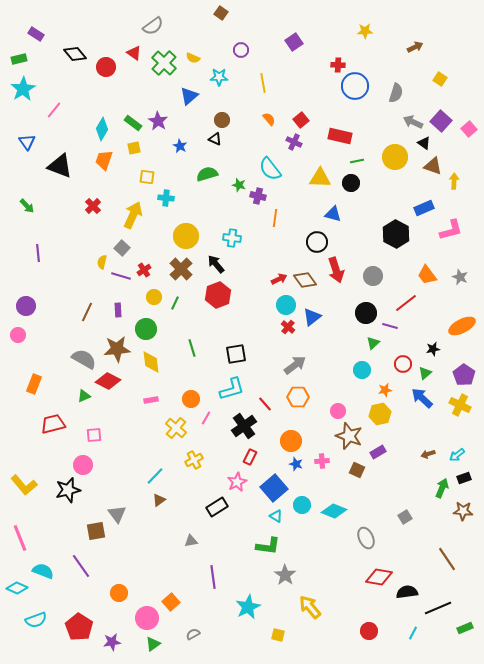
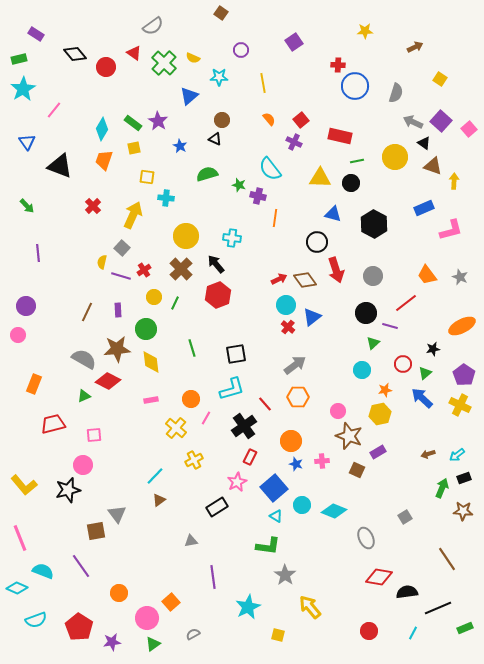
black hexagon at (396, 234): moved 22 px left, 10 px up
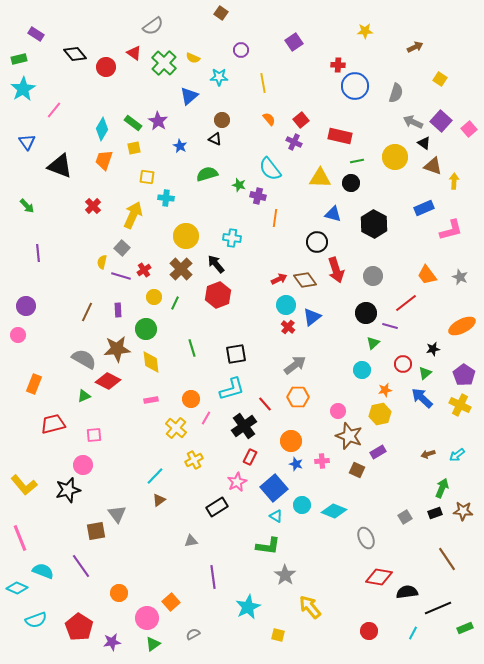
black rectangle at (464, 478): moved 29 px left, 35 px down
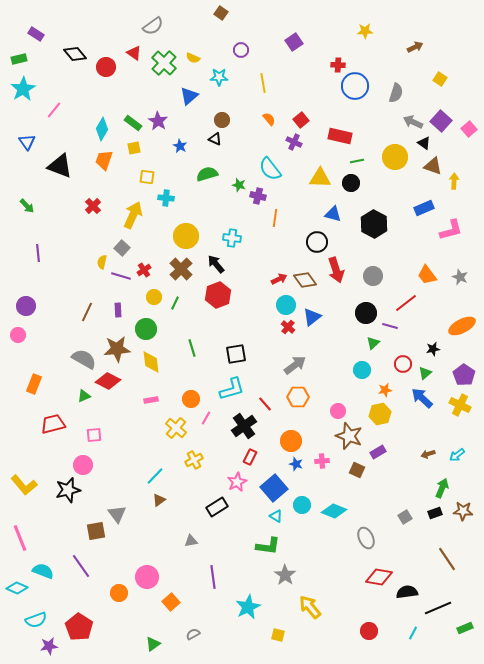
pink circle at (147, 618): moved 41 px up
purple star at (112, 642): moved 63 px left, 4 px down
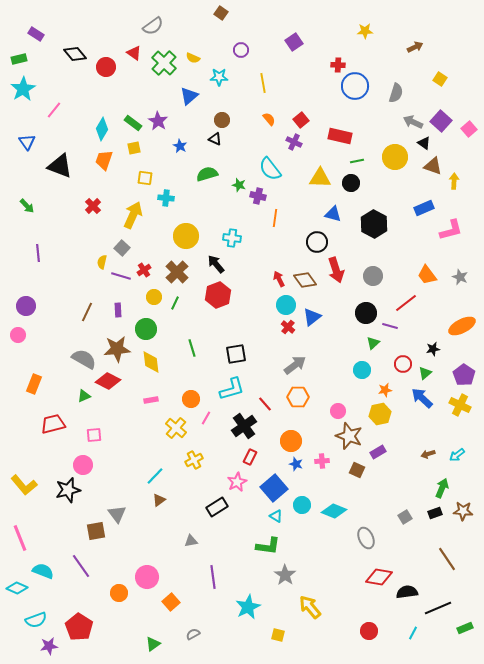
yellow square at (147, 177): moved 2 px left, 1 px down
brown cross at (181, 269): moved 4 px left, 3 px down
red arrow at (279, 279): rotated 91 degrees counterclockwise
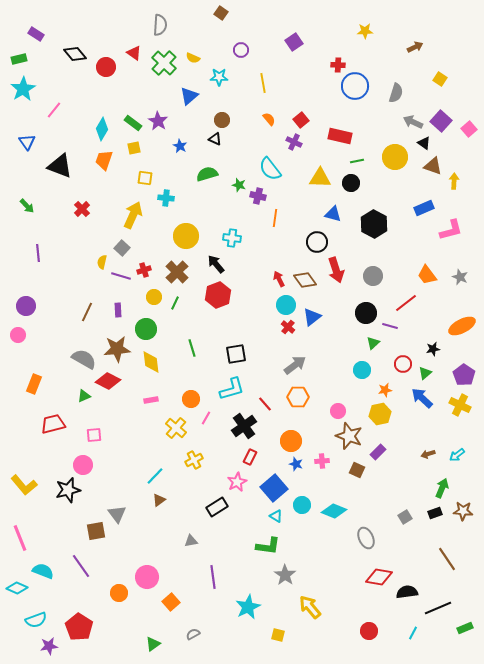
gray semicircle at (153, 26): moved 7 px right, 1 px up; rotated 50 degrees counterclockwise
red cross at (93, 206): moved 11 px left, 3 px down
red cross at (144, 270): rotated 16 degrees clockwise
purple rectangle at (378, 452): rotated 14 degrees counterclockwise
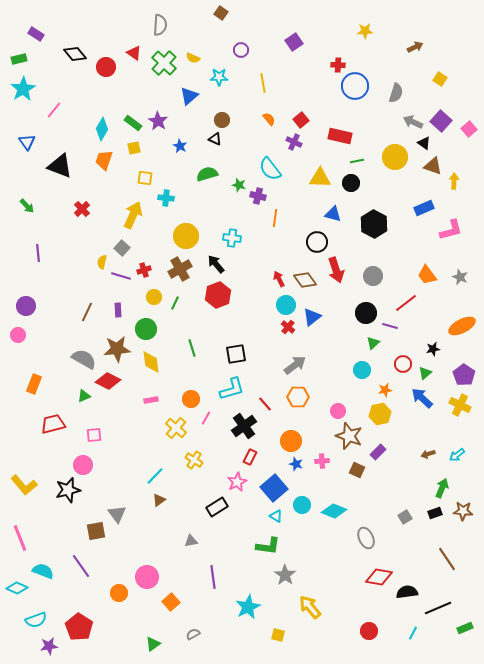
brown cross at (177, 272): moved 3 px right, 3 px up; rotated 15 degrees clockwise
yellow cross at (194, 460): rotated 30 degrees counterclockwise
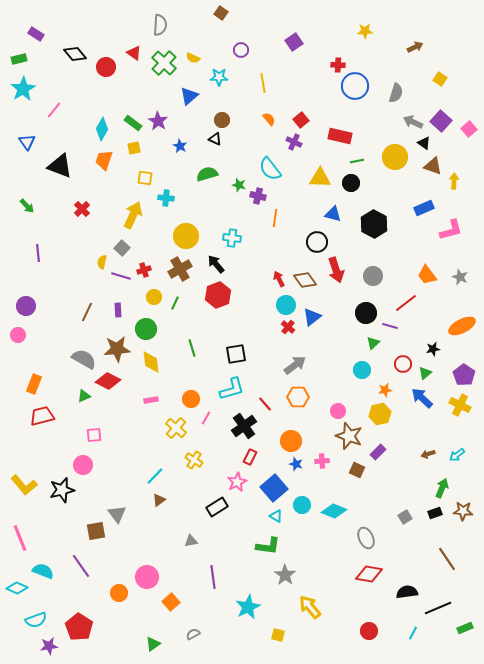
red trapezoid at (53, 424): moved 11 px left, 8 px up
black star at (68, 490): moved 6 px left
red diamond at (379, 577): moved 10 px left, 3 px up
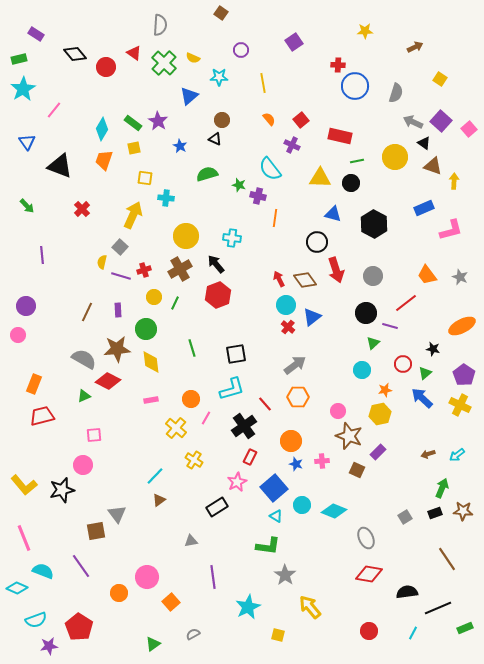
purple cross at (294, 142): moved 2 px left, 3 px down
gray square at (122, 248): moved 2 px left, 1 px up
purple line at (38, 253): moved 4 px right, 2 px down
black star at (433, 349): rotated 24 degrees clockwise
pink line at (20, 538): moved 4 px right
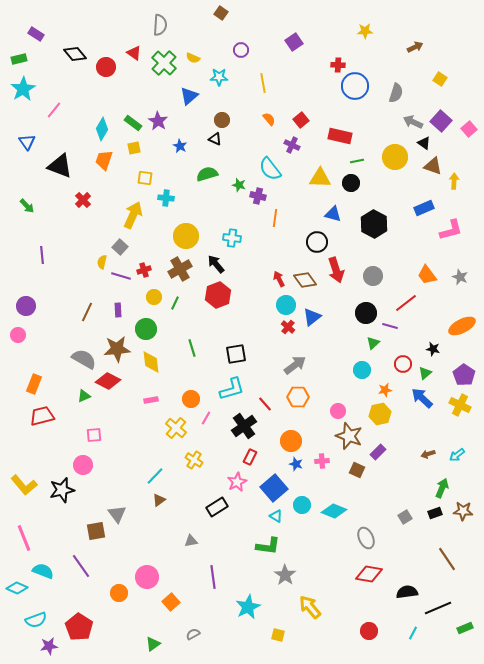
red cross at (82, 209): moved 1 px right, 9 px up
